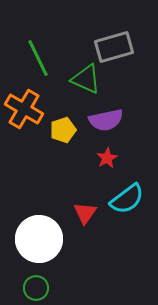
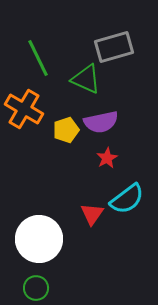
purple semicircle: moved 5 px left, 2 px down
yellow pentagon: moved 3 px right
red triangle: moved 7 px right, 1 px down
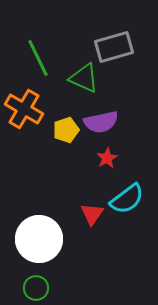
green triangle: moved 2 px left, 1 px up
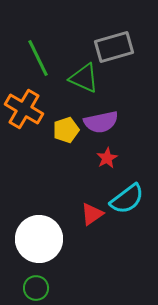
red triangle: rotated 20 degrees clockwise
